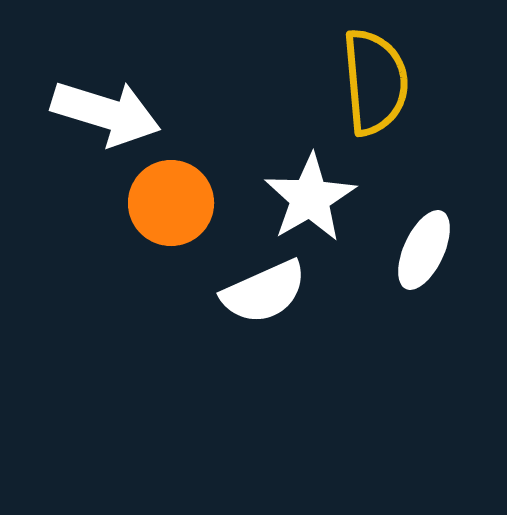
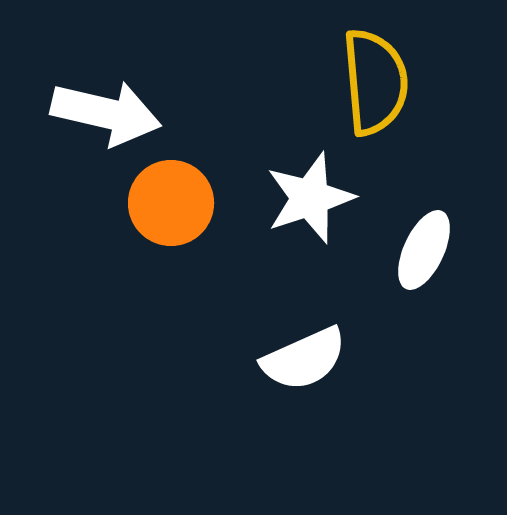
white arrow: rotated 4 degrees counterclockwise
white star: rotated 12 degrees clockwise
white semicircle: moved 40 px right, 67 px down
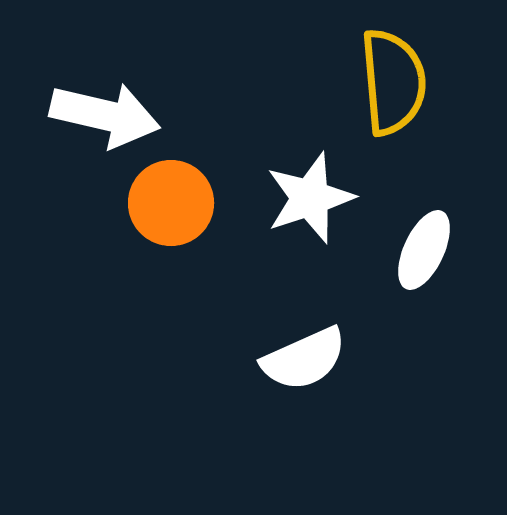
yellow semicircle: moved 18 px right
white arrow: moved 1 px left, 2 px down
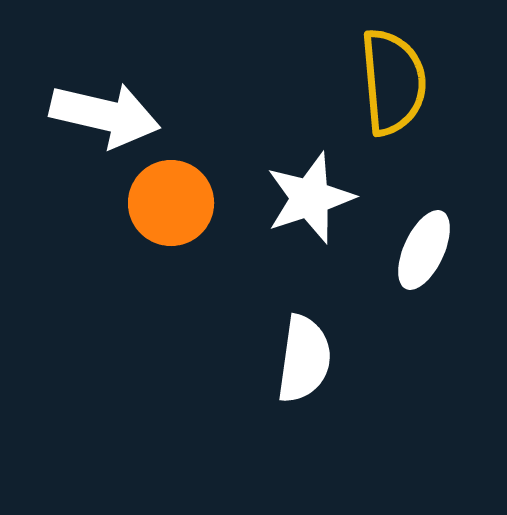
white semicircle: rotated 58 degrees counterclockwise
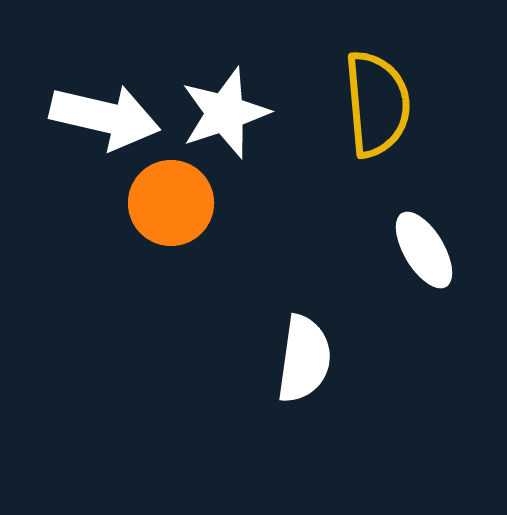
yellow semicircle: moved 16 px left, 22 px down
white arrow: moved 2 px down
white star: moved 85 px left, 85 px up
white ellipse: rotated 56 degrees counterclockwise
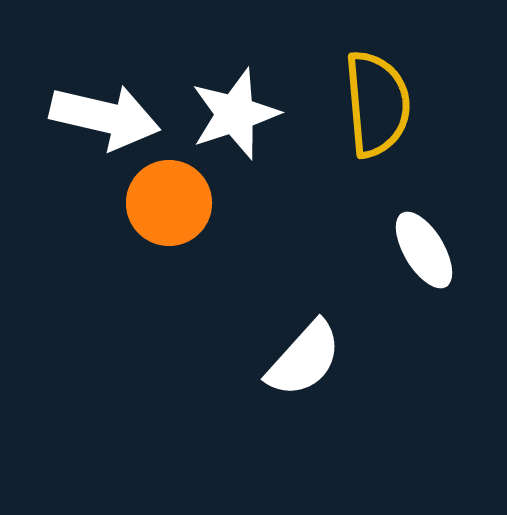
white star: moved 10 px right, 1 px down
orange circle: moved 2 px left
white semicircle: rotated 34 degrees clockwise
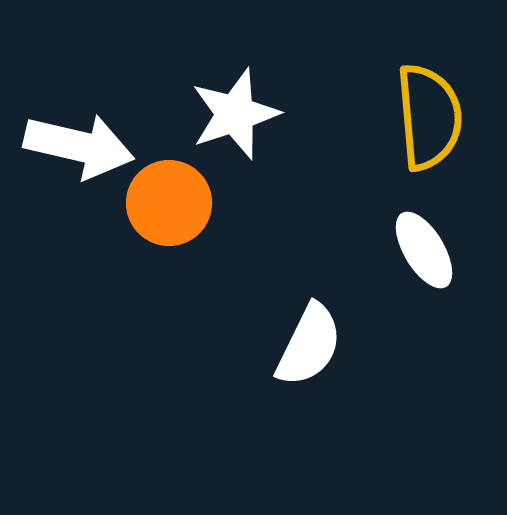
yellow semicircle: moved 52 px right, 13 px down
white arrow: moved 26 px left, 29 px down
white semicircle: moved 5 px right, 14 px up; rotated 16 degrees counterclockwise
